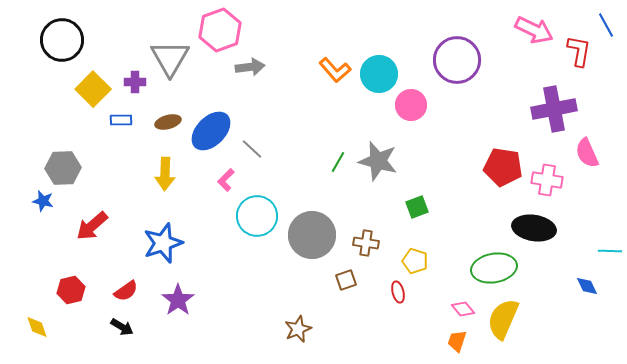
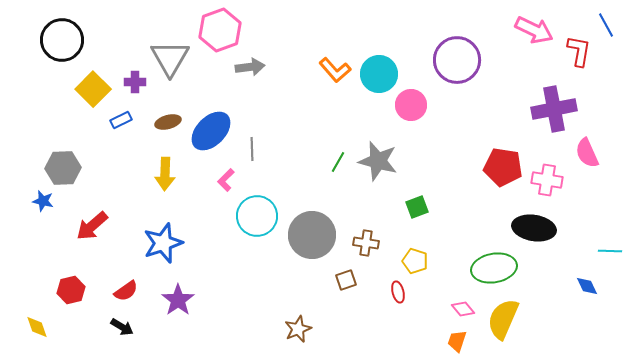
blue rectangle at (121, 120): rotated 25 degrees counterclockwise
gray line at (252, 149): rotated 45 degrees clockwise
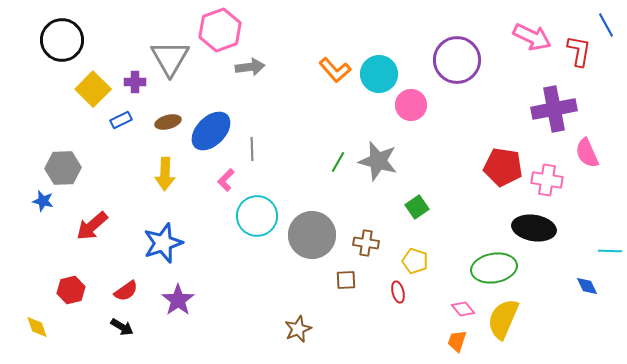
pink arrow at (534, 30): moved 2 px left, 7 px down
green square at (417, 207): rotated 15 degrees counterclockwise
brown square at (346, 280): rotated 15 degrees clockwise
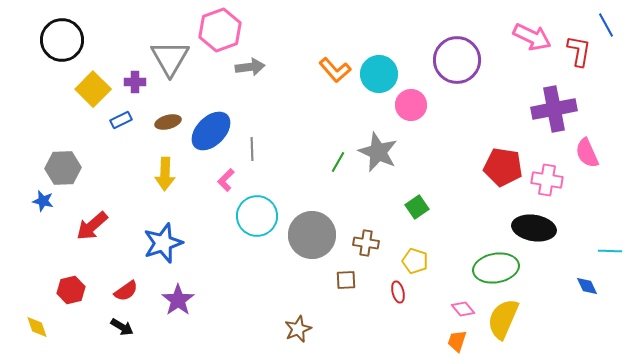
gray star at (378, 161): moved 9 px up; rotated 9 degrees clockwise
green ellipse at (494, 268): moved 2 px right
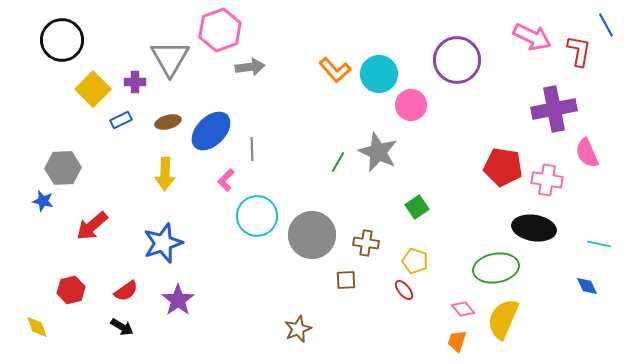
cyan line at (610, 251): moved 11 px left, 7 px up; rotated 10 degrees clockwise
red ellipse at (398, 292): moved 6 px right, 2 px up; rotated 25 degrees counterclockwise
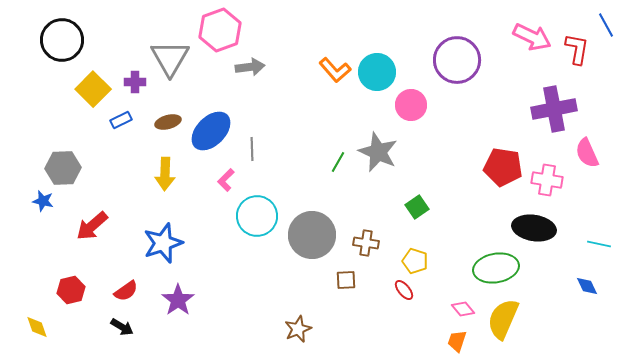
red L-shape at (579, 51): moved 2 px left, 2 px up
cyan circle at (379, 74): moved 2 px left, 2 px up
